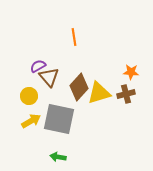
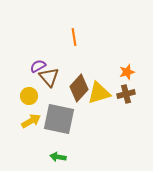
orange star: moved 4 px left; rotated 21 degrees counterclockwise
brown diamond: moved 1 px down
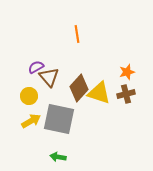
orange line: moved 3 px right, 3 px up
purple semicircle: moved 2 px left, 1 px down
yellow triangle: rotated 35 degrees clockwise
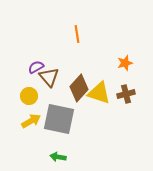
orange star: moved 2 px left, 9 px up
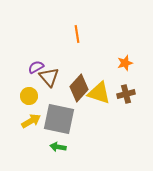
green arrow: moved 10 px up
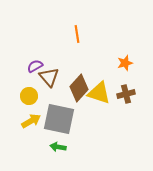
purple semicircle: moved 1 px left, 1 px up
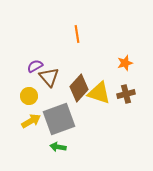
gray square: rotated 32 degrees counterclockwise
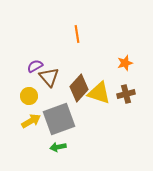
green arrow: rotated 21 degrees counterclockwise
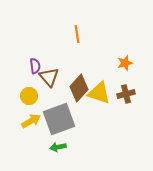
purple semicircle: rotated 112 degrees clockwise
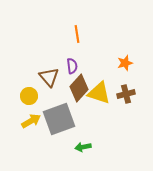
purple semicircle: moved 37 px right
green arrow: moved 25 px right
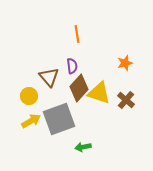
brown cross: moved 6 px down; rotated 36 degrees counterclockwise
